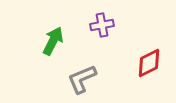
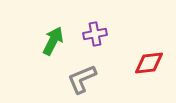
purple cross: moved 7 px left, 9 px down
red diamond: rotated 20 degrees clockwise
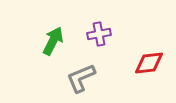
purple cross: moved 4 px right
gray L-shape: moved 1 px left, 1 px up
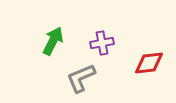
purple cross: moved 3 px right, 9 px down
